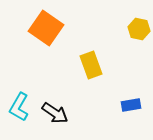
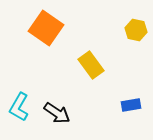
yellow hexagon: moved 3 px left, 1 px down
yellow rectangle: rotated 16 degrees counterclockwise
black arrow: moved 2 px right
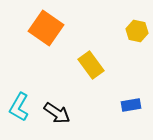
yellow hexagon: moved 1 px right, 1 px down
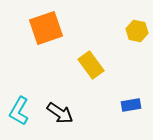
orange square: rotated 36 degrees clockwise
cyan L-shape: moved 4 px down
black arrow: moved 3 px right
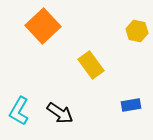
orange square: moved 3 px left, 2 px up; rotated 24 degrees counterclockwise
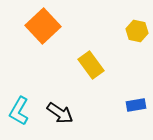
blue rectangle: moved 5 px right
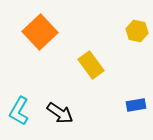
orange square: moved 3 px left, 6 px down
